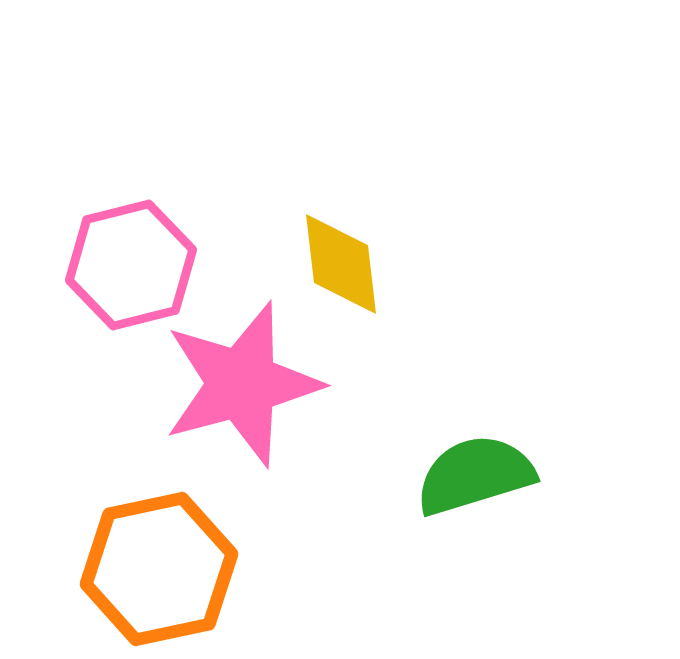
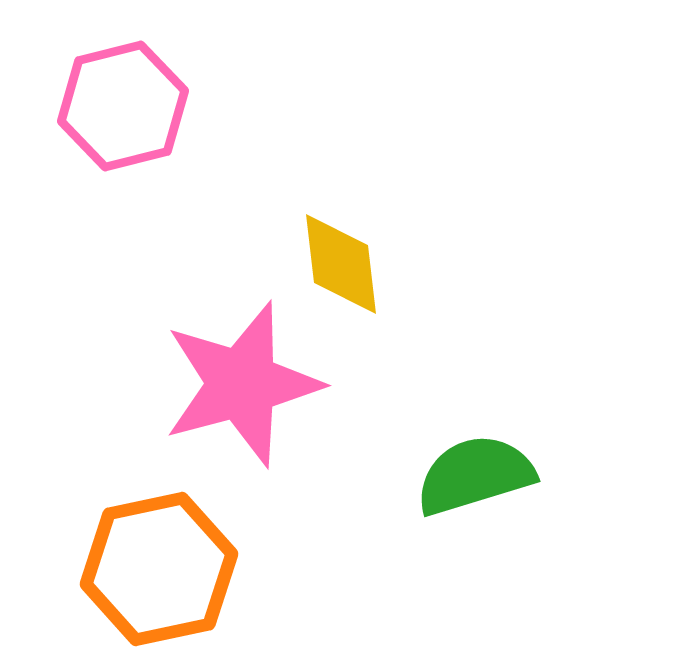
pink hexagon: moved 8 px left, 159 px up
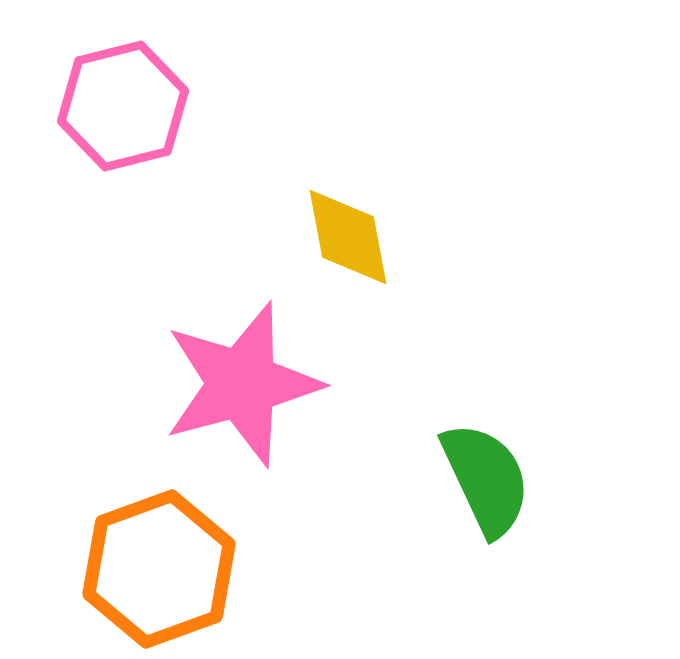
yellow diamond: moved 7 px right, 27 px up; rotated 4 degrees counterclockwise
green semicircle: moved 11 px right, 4 px down; rotated 82 degrees clockwise
orange hexagon: rotated 8 degrees counterclockwise
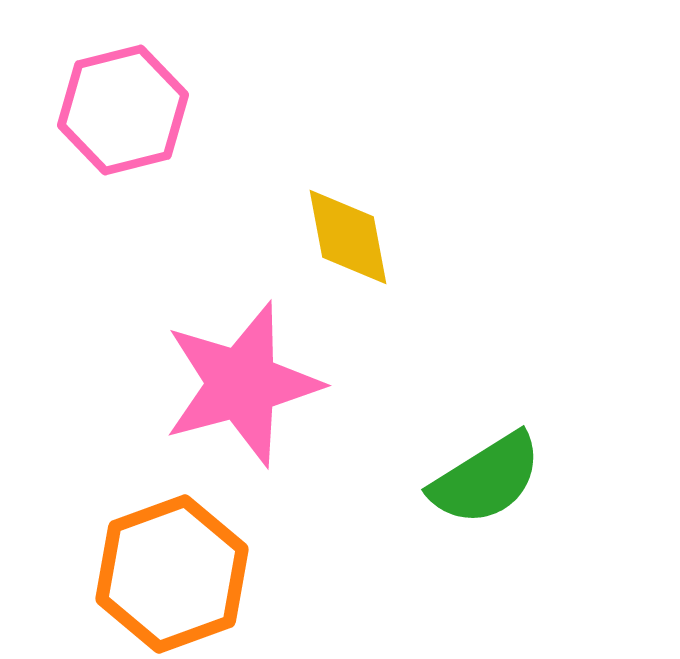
pink hexagon: moved 4 px down
green semicircle: rotated 83 degrees clockwise
orange hexagon: moved 13 px right, 5 px down
